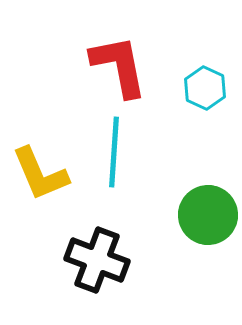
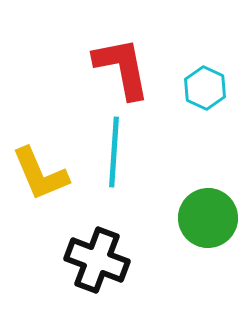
red L-shape: moved 3 px right, 2 px down
green circle: moved 3 px down
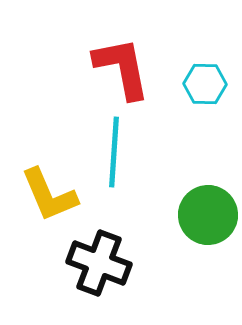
cyan hexagon: moved 4 px up; rotated 24 degrees counterclockwise
yellow L-shape: moved 9 px right, 21 px down
green circle: moved 3 px up
black cross: moved 2 px right, 3 px down
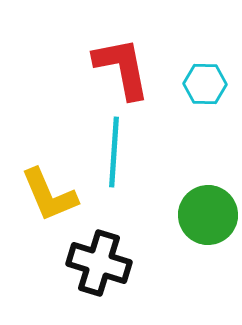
black cross: rotated 4 degrees counterclockwise
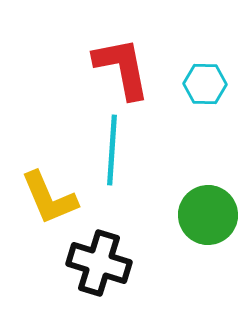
cyan line: moved 2 px left, 2 px up
yellow L-shape: moved 3 px down
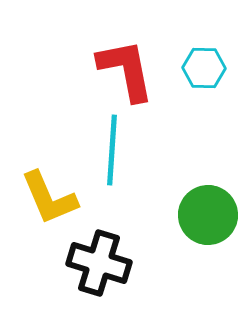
red L-shape: moved 4 px right, 2 px down
cyan hexagon: moved 1 px left, 16 px up
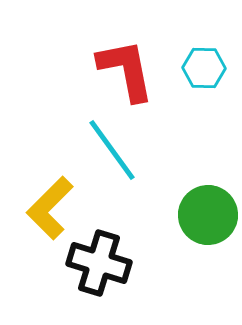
cyan line: rotated 40 degrees counterclockwise
yellow L-shape: moved 1 px right, 10 px down; rotated 68 degrees clockwise
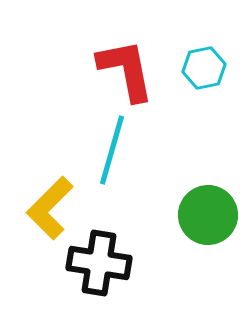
cyan hexagon: rotated 12 degrees counterclockwise
cyan line: rotated 52 degrees clockwise
black cross: rotated 8 degrees counterclockwise
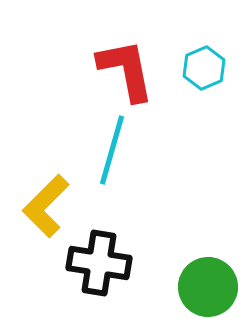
cyan hexagon: rotated 12 degrees counterclockwise
yellow L-shape: moved 4 px left, 2 px up
green circle: moved 72 px down
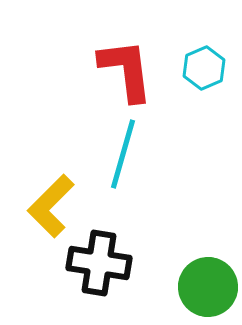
red L-shape: rotated 4 degrees clockwise
cyan line: moved 11 px right, 4 px down
yellow L-shape: moved 5 px right
